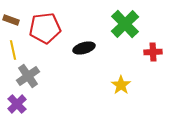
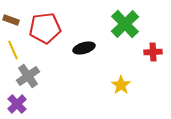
yellow line: rotated 12 degrees counterclockwise
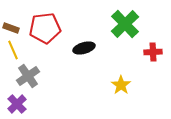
brown rectangle: moved 8 px down
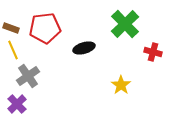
red cross: rotated 18 degrees clockwise
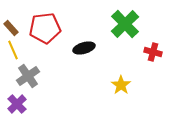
brown rectangle: rotated 28 degrees clockwise
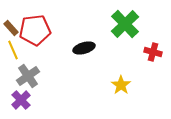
red pentagon: moved 10 px left, 2 px down
purple cross: moved 4 px right, 4 px up
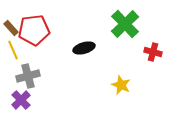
red pentagon: moved 1 px left
gray cross: rotated 20 degrees clockwise
yellow star: rotated 12 degrees counterclockwise
